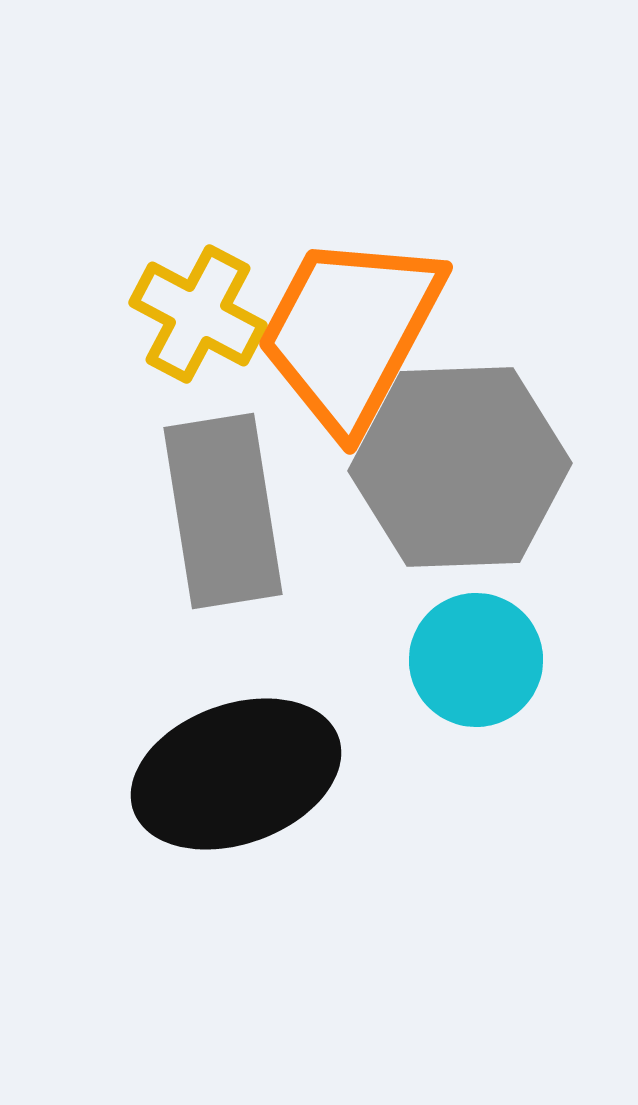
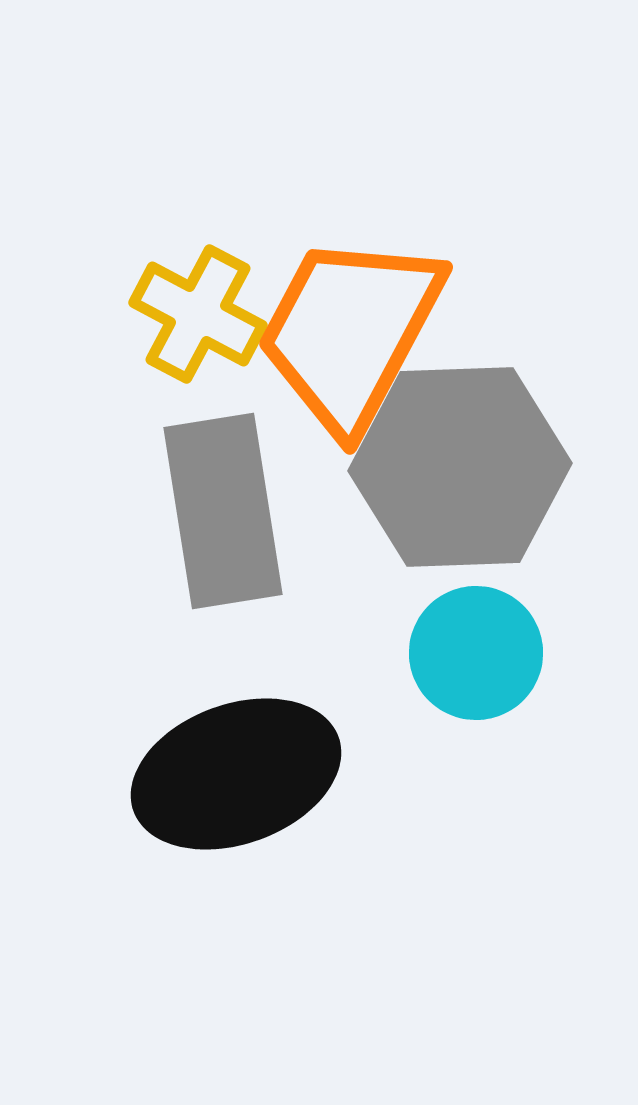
cyan circle: moved 7 px up
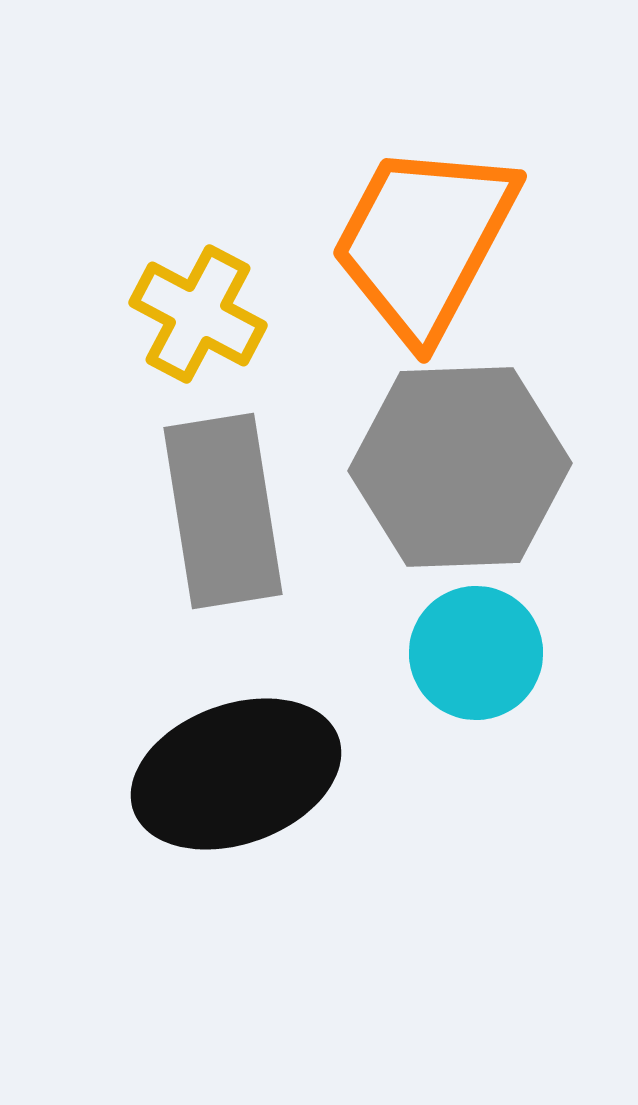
orange trapezoid: moved 74 px right, 91 px up
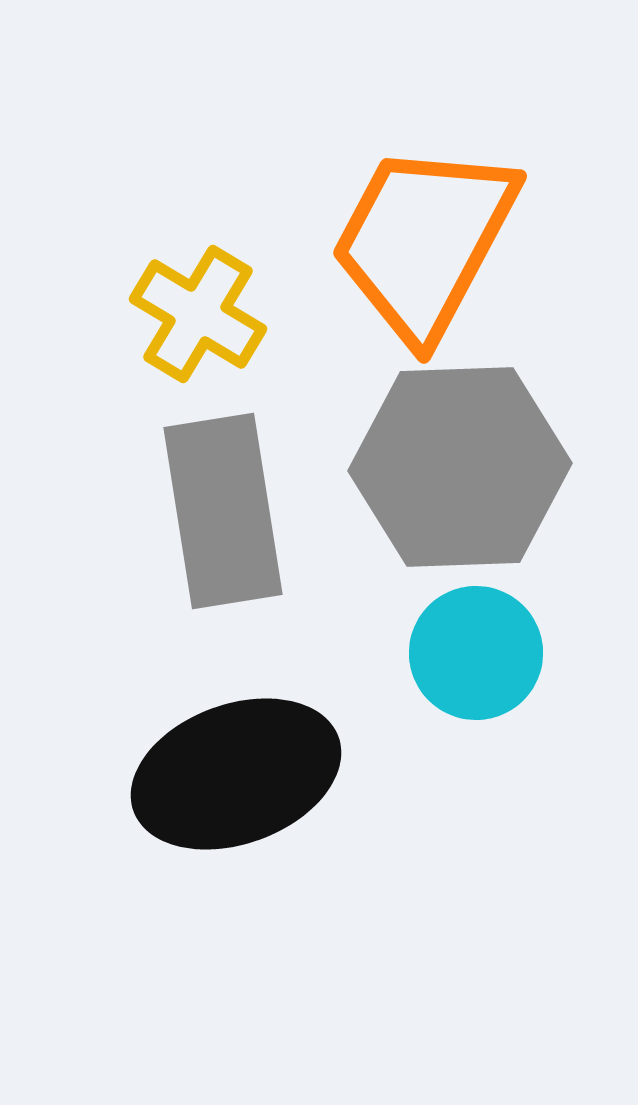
yellow cross: rotated 3 degrees clockwise
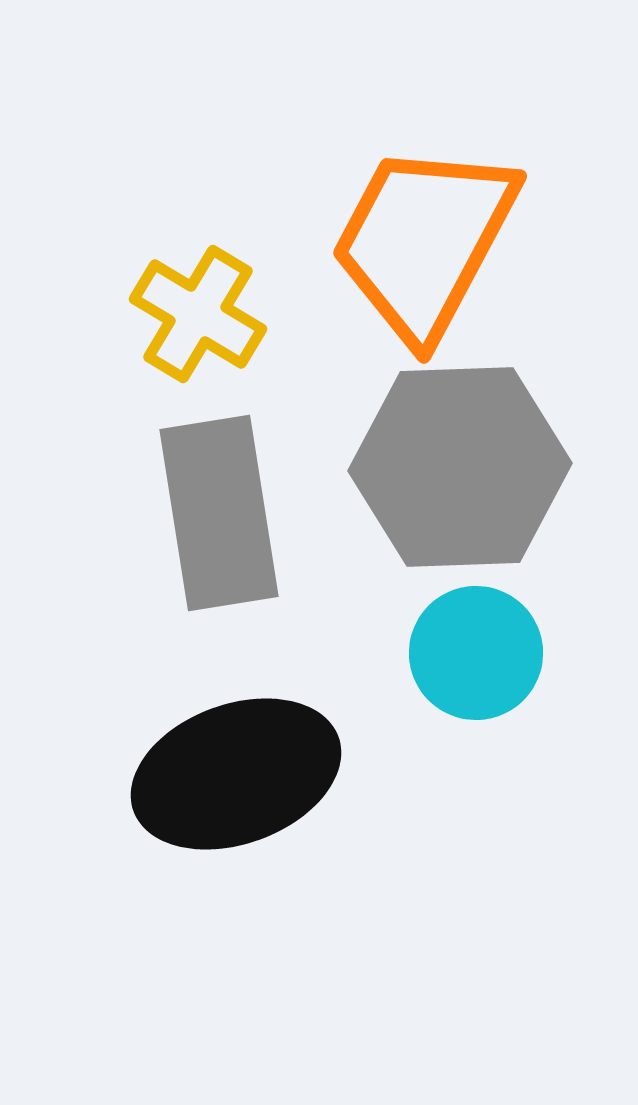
gray rectangle: moved 4 px left, 2 px down
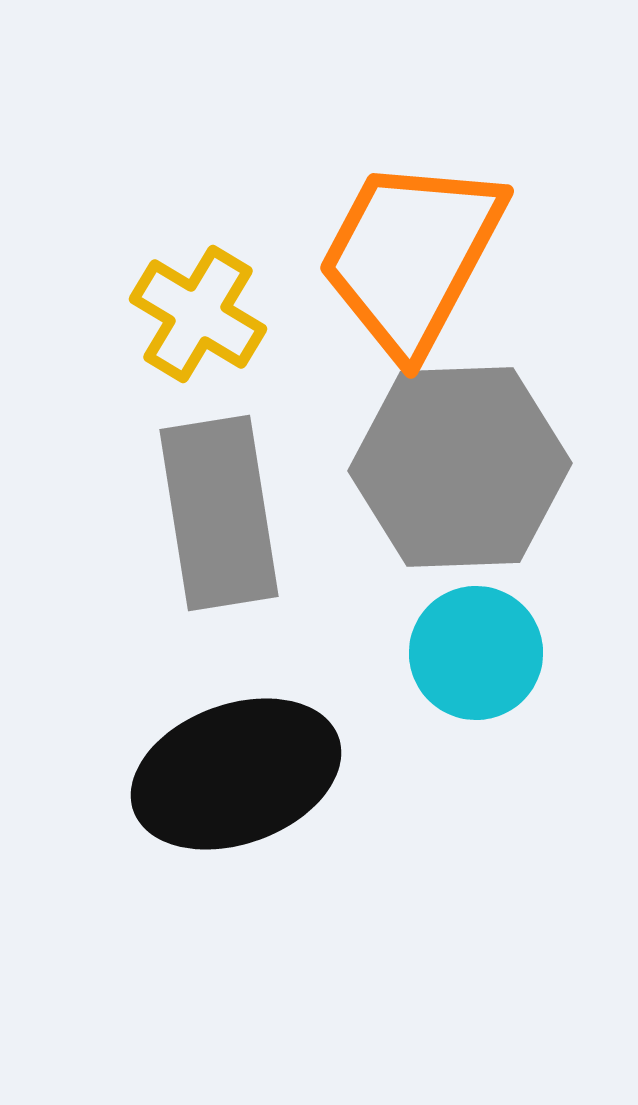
orange trapezoid: moved 13 px left, 15 px down
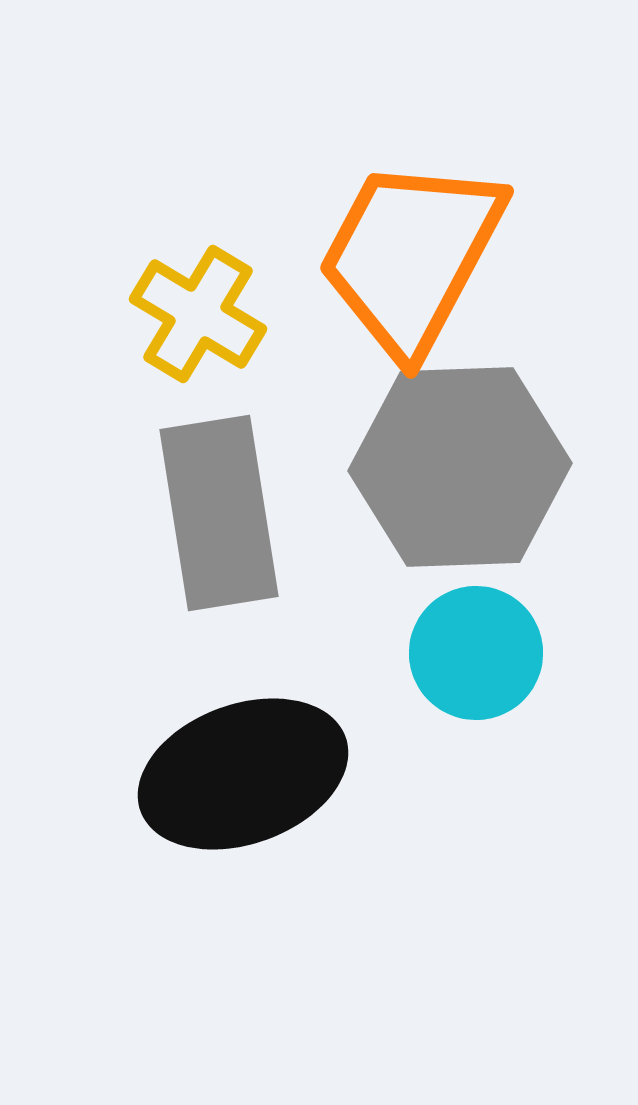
black ellipse: moved 7 px right
